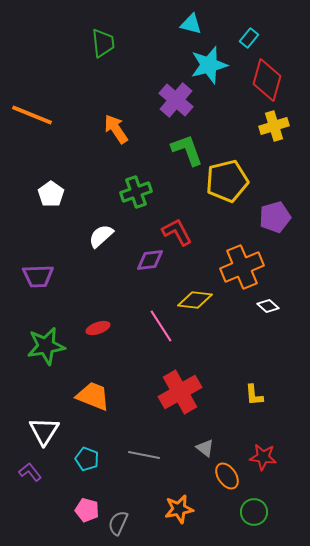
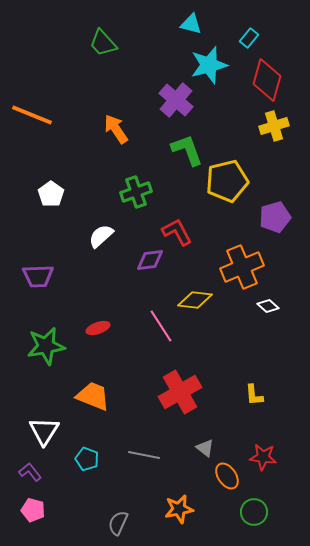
green trapezoid: rotated 144 degrees clockwise
pink pentagon: moved 54 px left
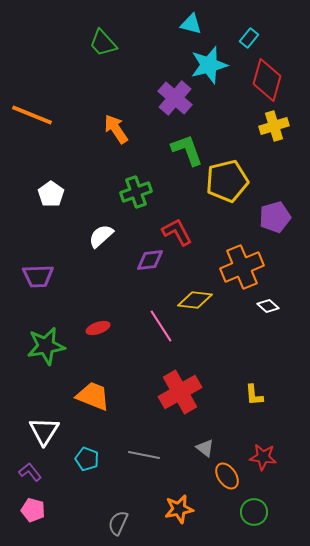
purple cross: moved 1 px left, 2 px up
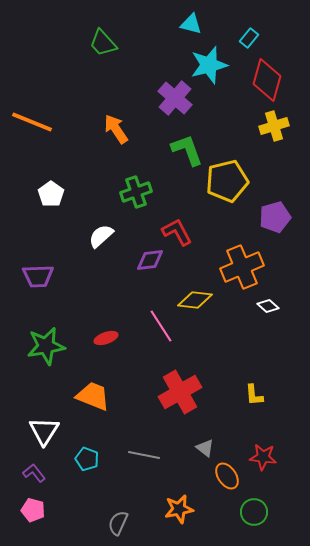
orange line: moved 7 px down
red ellipse: moved 8 px right, 10 px down
purple L-shape: moved 4 px right, 1 px down
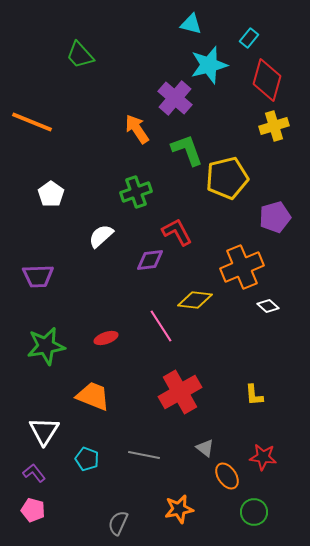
green trapezoid: moved 23 px left, 12 px down
orange arrow: moved 21 px right
yellow pentagon: moved 3 px up
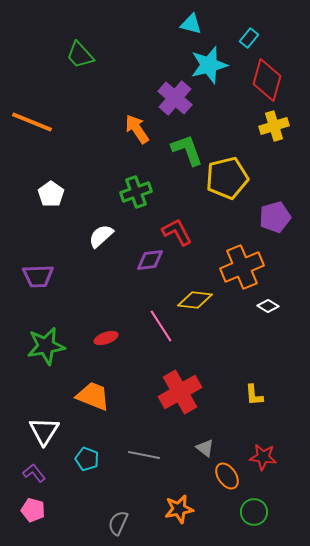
white diamond: rotated 10 degrees counterclockwise
